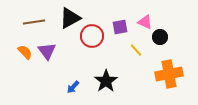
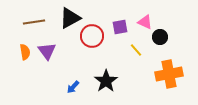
orange semicircle: rotated 35 degrees clockwise
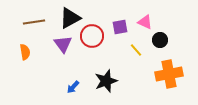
black circle: moved 3 px down
purple triangle: moved 16 px right, 7 px up
black star: rotated 15 degrees clockwise
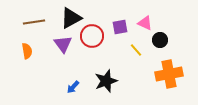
black triangle: moved 1 px right
pink triangle: moved 1 px down
orange semicircle: moved 2 px right, 1 px up
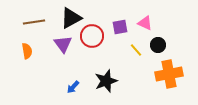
black circle: moved 2 px left, 5 px down
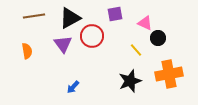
black triangle: moved 1 px left
brown line: moved 6 px up
purple square: moved 5 px left, 13 px up
black circle: moved 7 px up
black star: moved 24 px right
